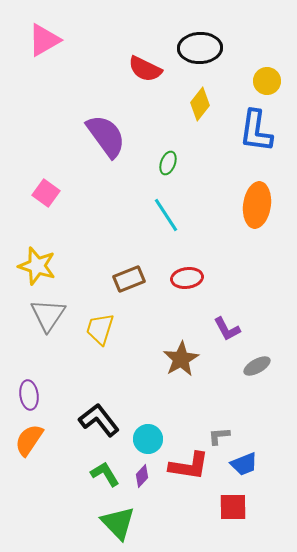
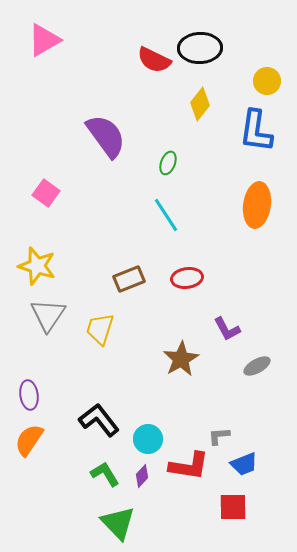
red semicircle: moved 9 px right, 9 px up
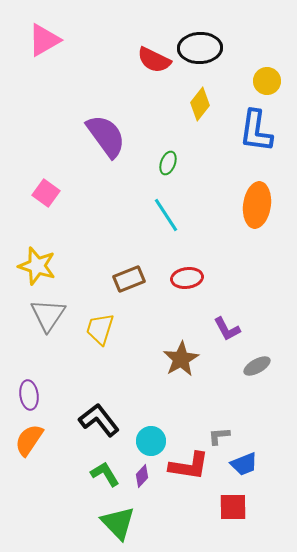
cyan circle: moved 3 px right, 2 px down
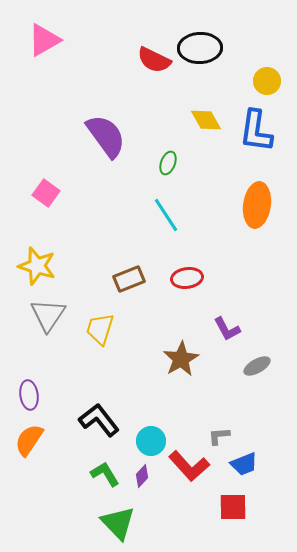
yellow diamond: moved 6 px right, 16 px down; rotated 68 degrees counterclockwise
red L-shape: rotated 39 degrees clockwise
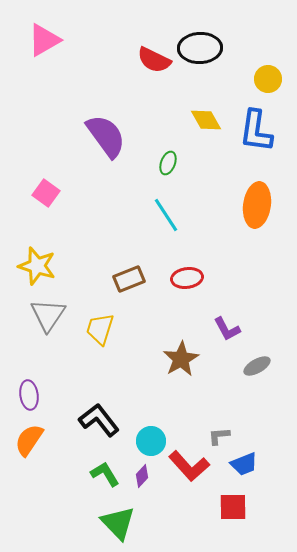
yellow circle: moved 1 px right, 2 px up
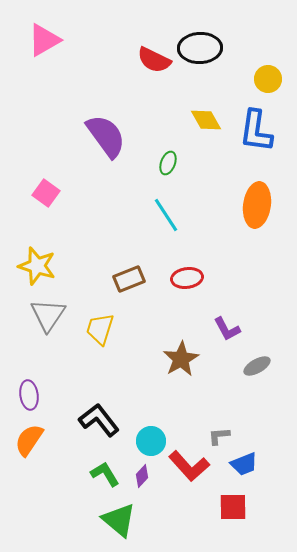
green triangle: moved 1 px right, 3 px up; rotated 6 degrees counterclockwise
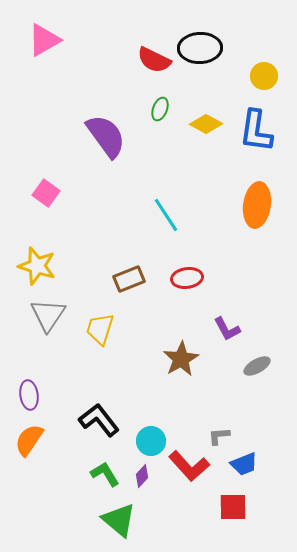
yellow circle: moved 4 px left, 3 px up
yellow diamond: moved 4 px down; rotated 32 degrees counterclockwise
green ellipse: moved 8 px left, 54 px up
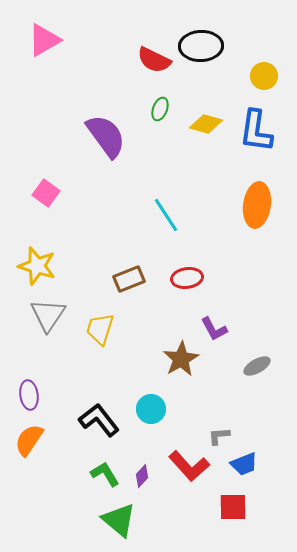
black ellipse: moved 1 px right, 2 px up
yellow diamond: rotated 12 degrees counterclockwise
purple L-shape: moved 13 px left
cyan circle: moved 32 px up
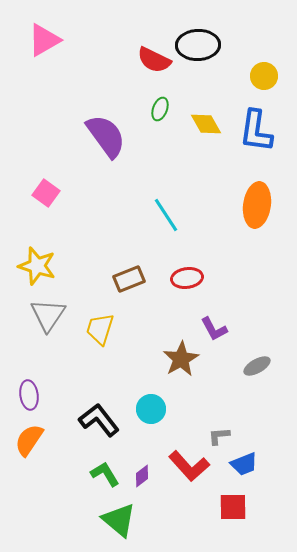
black ellipse: moved 3 px left, 1 px up
yellow diamond: rotated 44 degrees clockwise
purple diamond: rotated 10 degrees clockwise
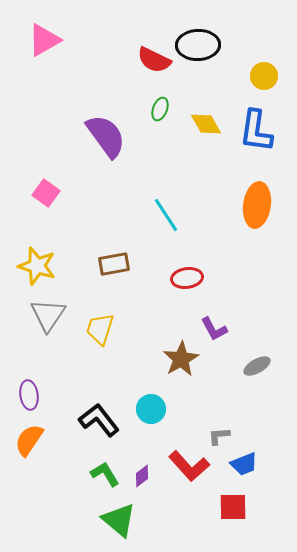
brown rectangle: moved 15 px left, 15 px up; rotated 12 degrees clockwise
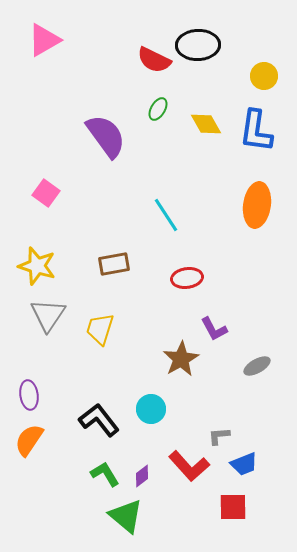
green ellipse: moved 2 px left; rotated 10 degrees clockwise
green triangle: moved 7 px right, 4 px up
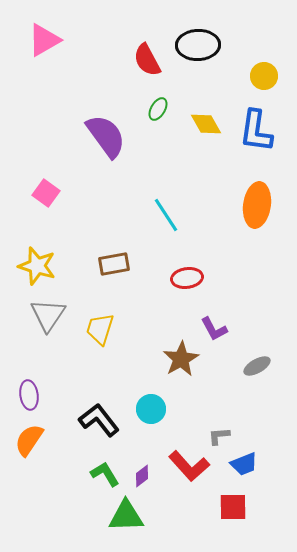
red semicircle: moved 7 px left; rotated 36 degrees clockwise
green triangle: rotated 42 degrees counterclockwise
